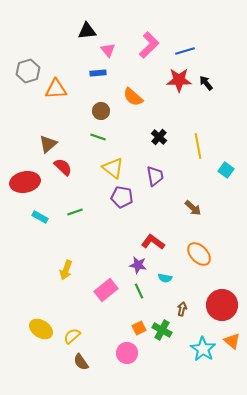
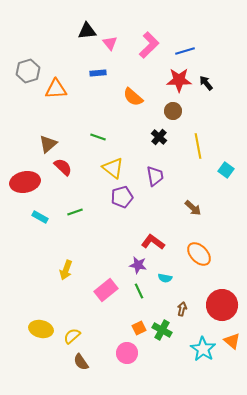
pink triangle at (108, 50): moved 2 px right, 7 px up
brown circle at (101, 111): moved 72 px right
purple pentagon at (122, 197): rotated 25 degrees counterclockwise
yellow ellipse at (41, 329): rotated 20 degrees counterclockwise
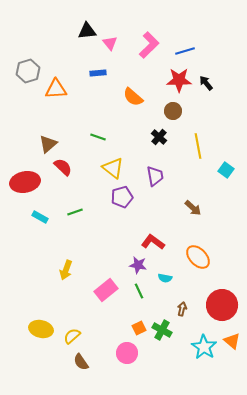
orange ellipse at (199, 254): moved 1 px left, 3 px down
cyan star at (203, 349): moved 1 px right, 2 px up
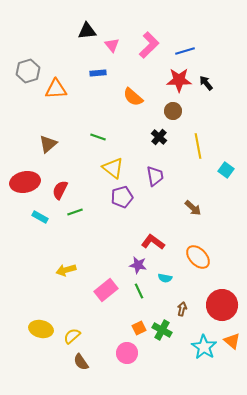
pink triangle at (110, 43): moved 2 px right, 2 px down
red semicircle at (63, 167): moved 3 px left, 23 px down; rotated 108 degrees counterclockwise
yellow arrow at (66, 270): rotated 54 degrees clockwise
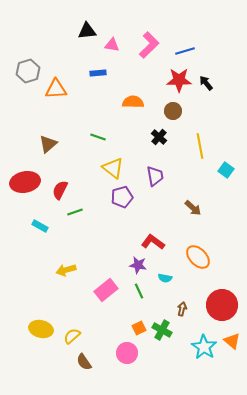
pink triangle at (112, 45): rotated 42 degrees counterclockwise
orange semicircle at (133, 97): moved 5 px down; rotated 140 degrees clockwise
yellow line at (198, 146): moved 2 px right
cyan rectangle at (40, 217): moved 9 px down
brown semicircle at (81, 362): moved 3 px right
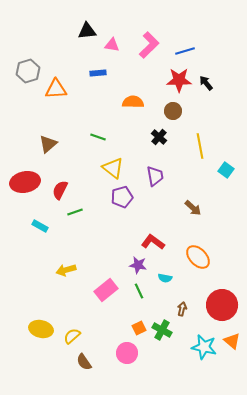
cyan star at (204, 347): rotated 20 degrees counterclockwise
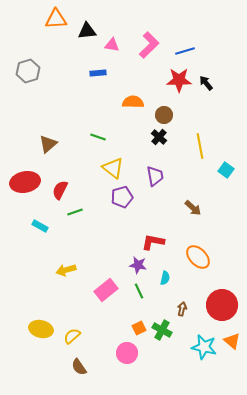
orange triangle at (56, 89): moved 70 px up
brown circle at (173, 111): moved 9 px left, 4 px down
red L-shape at (153, 242): rotated 25 degrees counterclockwise
cyan semicircle at (165, 278): rotated 88 degrees counterclockwise
brown semicircle at (84, 362): moved 5 px left, 5 px down
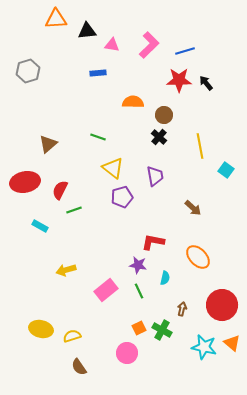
green line at (75, 212): moved 1 px left, 2 px up
yellow semicircle at (72, 336): rotated 24 degrees clockwise
orange triangle at (232, 341): moved 2 px down
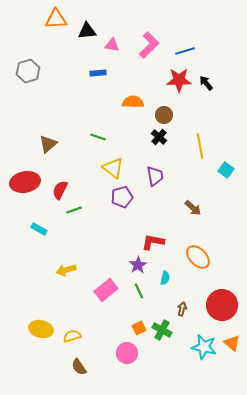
cyan rectangle at (40, 226): moved 1 px left, 3 px down
purple star at (138, 265): rotated 30 degrees clockwise
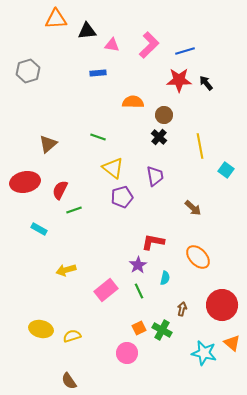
cyan star at (204, 347): moved 6 px down
brown semicircle at (79, 367): moved 10 px left, 14 px down
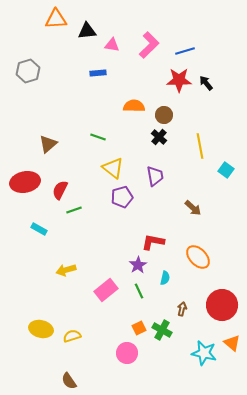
orange semicircle at (133, 102): moved 1 px right, 4 px down
